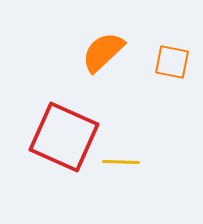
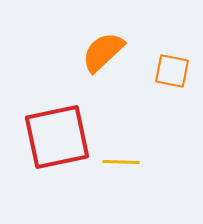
orange square: moved 9 px down
red square: moved 7 px left; rotated 36 degrees counterclockwise
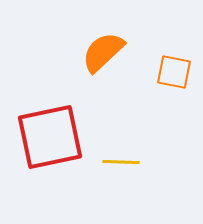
orange square: moved 2 px right, 1 px down
red square: moved 7 px left
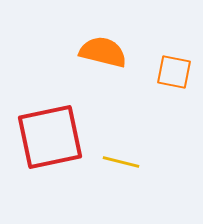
orange semicircle: rotated 57 degrees clockwise
yellow line: rotated 12 degrees clockwise
